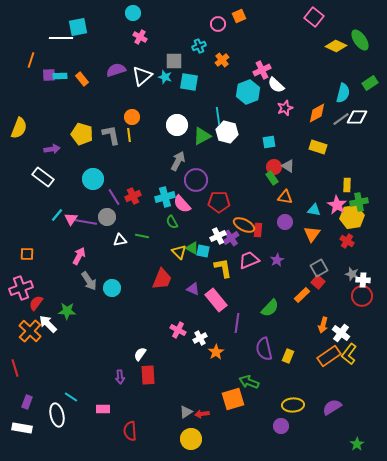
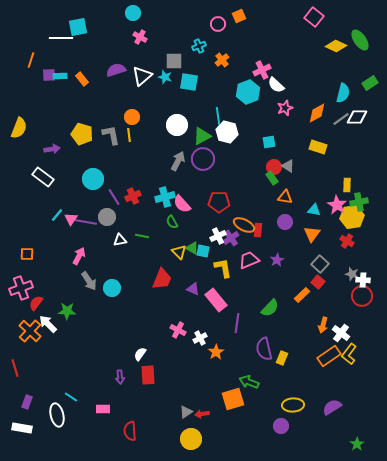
purple circle at (196, 180): moved 7 px right, 21 px up
gray square at (319, 268): moved 1 px right, 4 px up; rotated 18 degrees counterclockwise
yellow rectangle at (288, 356): moved 6 px left, 2 px down
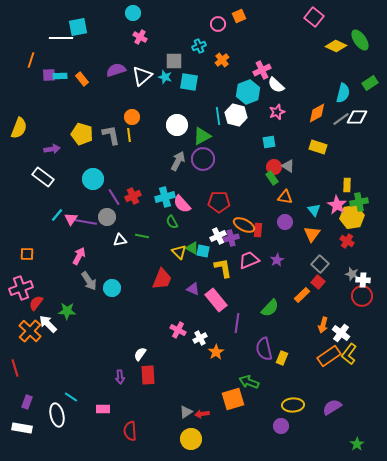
pink star at (285, 108): moved 8 px left, 4 px down
white hexagon at (227, 132): moved 9 px right, 17 px up
cyan triangle at (314, 210): rotated 40 degrees clockwise
purple cross at (231, 238): rotated 21 degrees clockwise
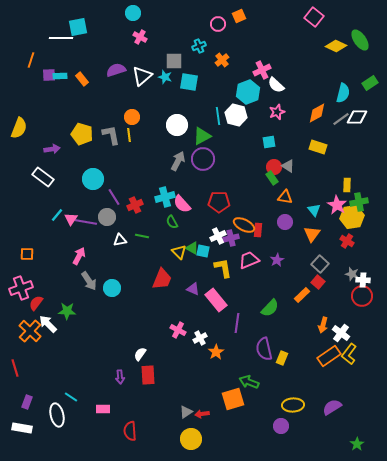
red cross at (133, 196): moved 2 px right, 9 px down
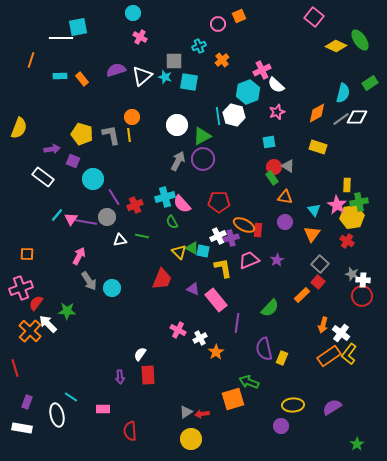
purple square at (49, 75): moved 24 px right, 86 px down; rotated 24 degrees clockwise
white hexagon at (236, 115): moved 2 px left
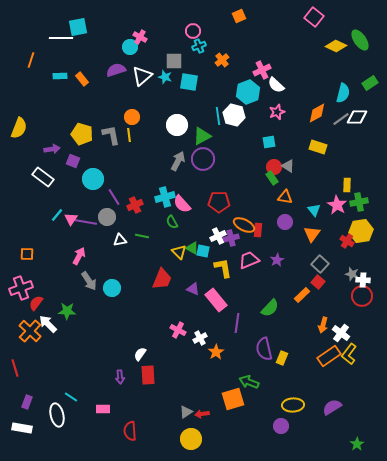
cyan circle at (133, 13): moved 3 px left, 34 px down
pink circle at (218, 24): moved 25 px left, 7 px down
yellow hexagon at (352, 217): moved 9 px right, 14 px down
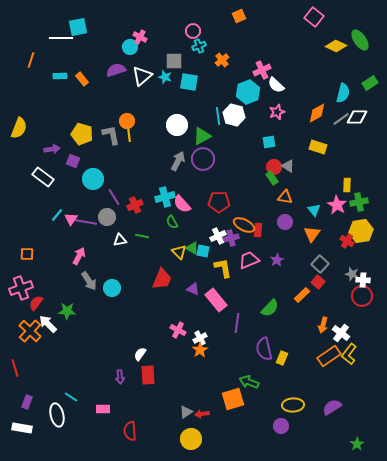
orange circle at (132, 117): moved 5 px left, 4 px down
orange star at (216, 352): moved 16 px left, 2 px up
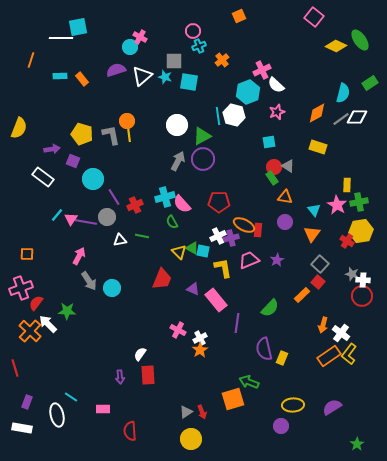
red arrow at (202, 414): moved 2 px up; rotated 104 degrees counterclockwise
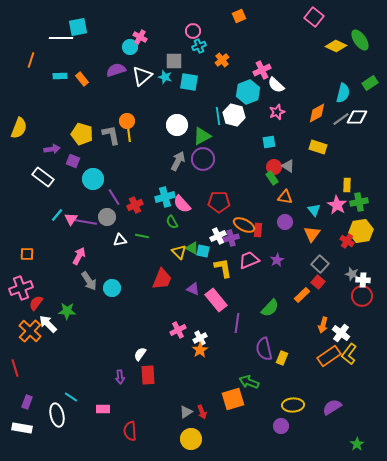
pink cross at (178, 330): rotated 35 degrees clockwise
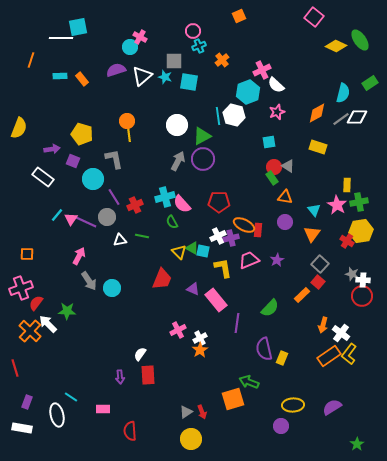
gray L-shape at (111, 135): moved 3 px right, 24 px down
purple line at (86, 222): rotated 15 degrees clockwise
